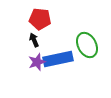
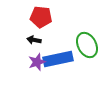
red pentagon: moved 1 px right, 2 px up
black arrow: rotated 56 degrees counterclockwise
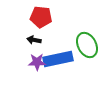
purple star: rotated 18 degrees clockwise
